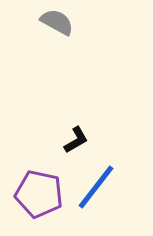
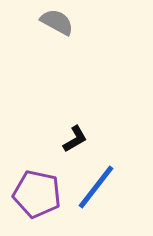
black L-shape: moved 1 px left, 1 px up
purple pentagon: moved 2 px left
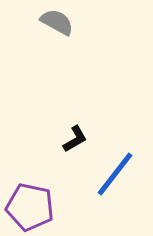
blue line: moved 19 px right, 13 px up
purple pentagon: moved 7 px left, 13 px down
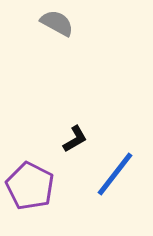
gray semicircle: moved 1 px down
purple pentagon: moved 21 px up; rotated 15 degrees clockwise
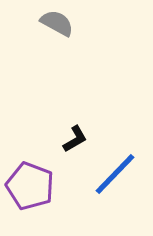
blue line: rotated 6 degrees clockwise
purple pentagon: rotated 6 degrees counterclockwise
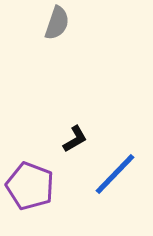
gray semicircle: rotated 80 degrees clockwise
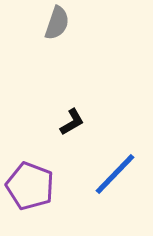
black L-shape: moved 3 px left, 17 px up
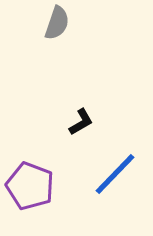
black L-shape: moved 9 px right
